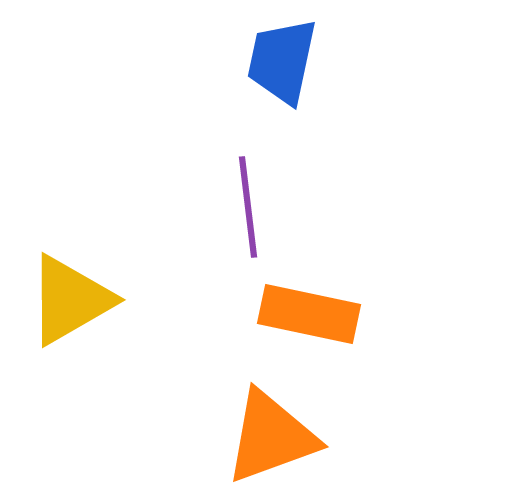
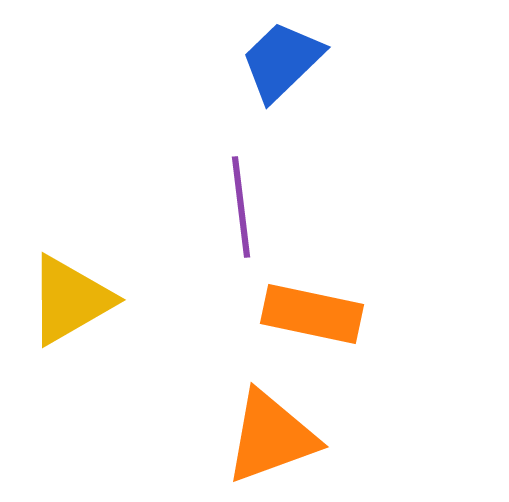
blue trapezoid: rotated 34 degrees clockwise
purple line: moved 7 px left
orange rectangle: moved 3 px right
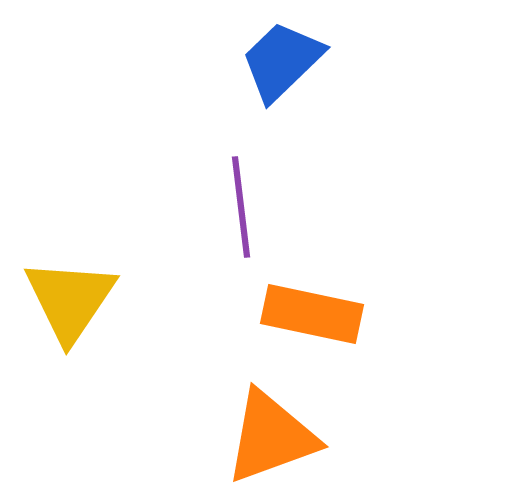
yellow triangle: rotated 26 degrees counterclockwise
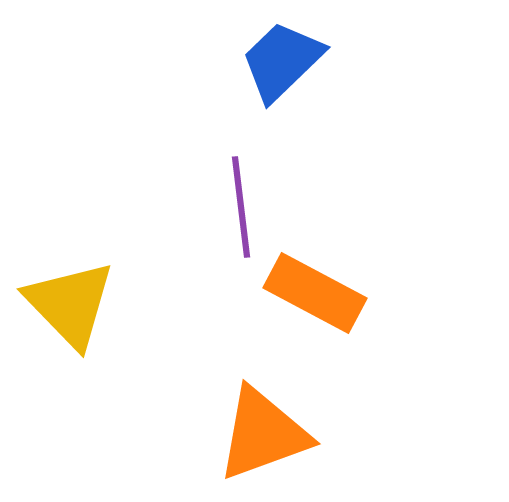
yellow triangle: moved 4 px down; rotated 18 degrees counterclockwise
orange rectangle: moved 3 px right, 21 px up; rotated 16 degrees clockwise
orange triangle: moved 8 px left, 3 px up
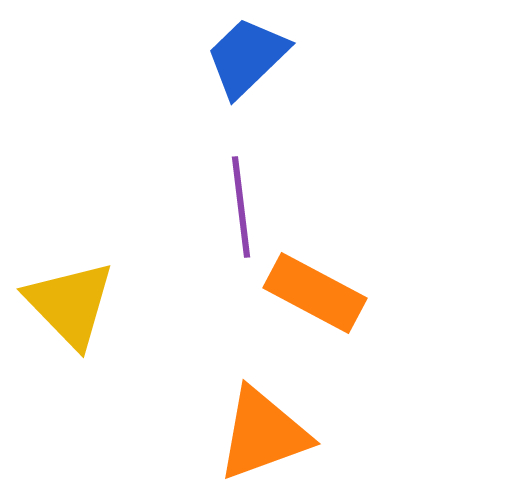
blue trapezoid: moved 35 px left, 4 px up
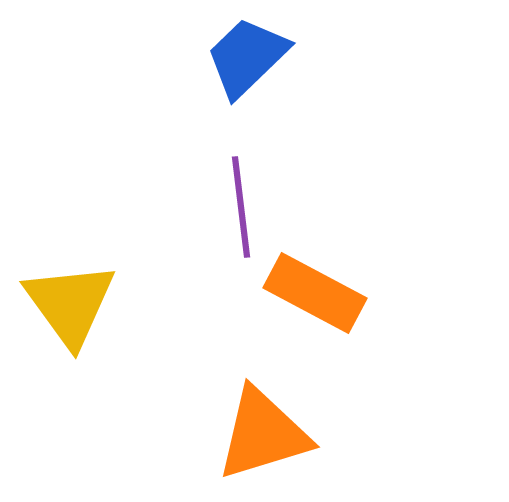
yellow triangle: rotated 8 degrees clockwise
orange triangle: rotated 3 degrees clockwise
